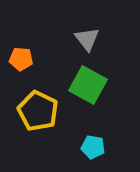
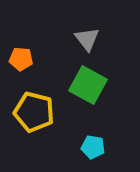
yellow pentagon: moved 4 px left, 1 px down; rotated 12 degrees counterclockwise
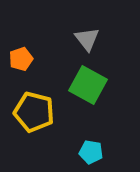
orange pentagon: rotated 25 degrees counterclockwise
cyan pentagon: moved 2 px left, 5 px down
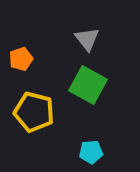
cyan pentagon: rotated 15 degrees counterclockwise
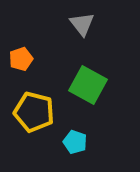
gray triangle: moved 5 px left, 15 px up
cyan pentagon: moved 16 px left, 10 px up; rotated 25 degrees clockwise
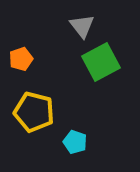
gray triangle: moved 2 px down
green square: moved 13 px right, 23 px up; rotated 33 degrees clockwise
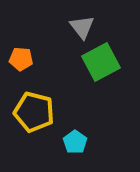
gray triangle: moved 1 px down
orange pentagon: rotated 25 degrees clockwise
cyan pentagon: rotated 15 degrees clockwise
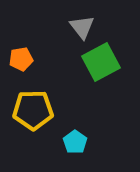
orange pentagon: rotated 15 degrees counterclockwise
yellow pentagon: moved 1 px left, 2 px up; rotated 15 degrees counterclockwise
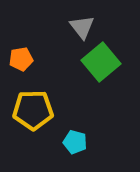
green square: rotated 12 degrees counterclockwise
cyan pentagon: rotated 20 degrees counterclockwise
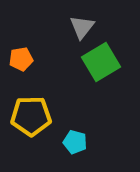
gray triangle: rotated 16 degrees clockwise
green square: rotated 9 degrees clockwise
yellow pentagon: moved 2 px left, 6 px down
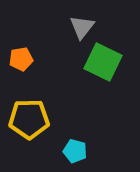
green square: moved 2 px right; rotated 33 degrees counterclockwise
yellow pentagon: moved 2 px left, 3 px down
cyan pentagon: moved 9 px down
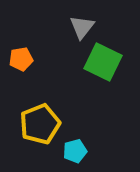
yellow pentagon: moved 11 px right, 5 px down; rotated 21 degrees counterclockwise
cyan pentagon: rotated 30 degrees counterclockwise
